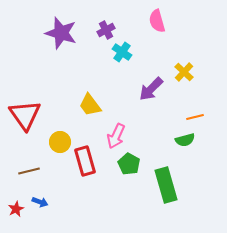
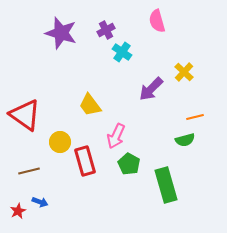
red triangle: rotated 20 degrees counterclockwise
red star: moved 2 px right, 2 px down
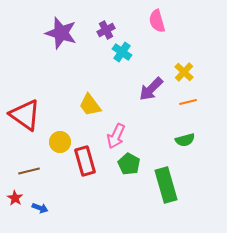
orange line: moved 7 px left, 15 px up
blue arrow: moved 6 px down
red star: moved 3 px left, 13 px up; rotated 14 degrees counterclockwise
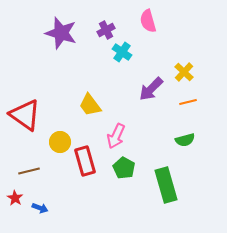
pink semicircle: moved 9 px left
green pentagon: moved 5 px left, 4 px down
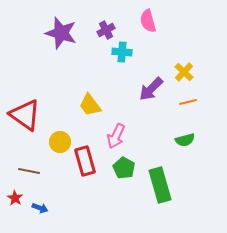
cyan cross: rotated 30 degrees counterclockwise
brown line: rotated 25 degrees clockwise
green rectangle: moved 6 px left
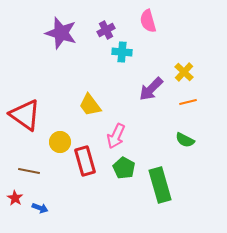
green semicircle: rotated 42 degrees clockwise
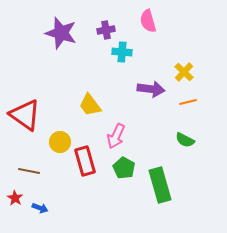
purple cross: rotated 18 degrees clockwise
purple arrow: rotated 128 degrees counterclockwise
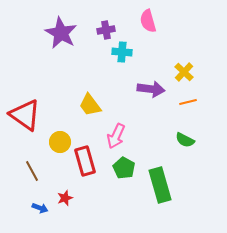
purple star: rotated 12 degrees clockwise
brown line: moved 3 px right; rotated 50 degrees clockwise
red star: moved 50 px right; rotated 21 degrees clockwise
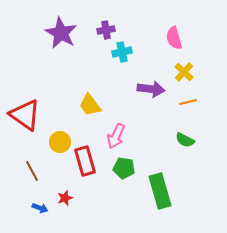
pink semicircle: moved 26 px right, 17 px down
cyan cross: rotated 18 degrees counterclockwise
green pentagon: rotated 20 degrees counterclockwise
green rectangle: moved 6 px down
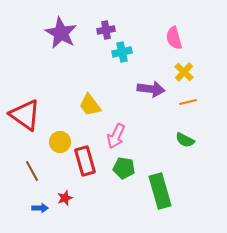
blue arrow: rotated 21 degrees counterclockwise
